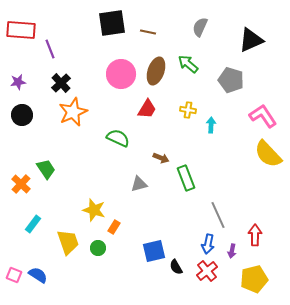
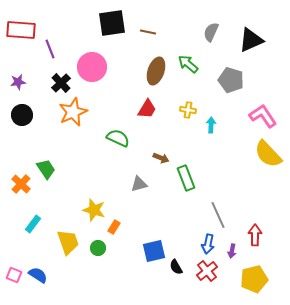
gray semicircle: moved 11 px right, 5 px down
pink circle: moved 29 px left, 7 px up
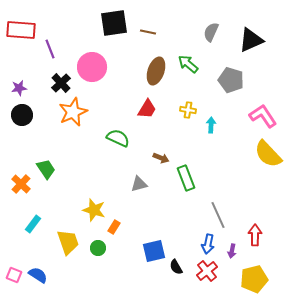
black square: moved 2 px right
purple star: moved 1 px right, 6 px down
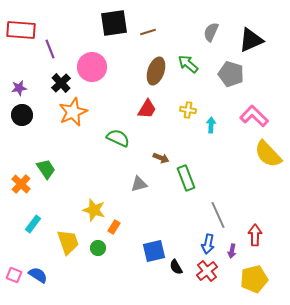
brown line: rotated 28 degrees counterclockwise
gray pentagon: moved 6 px up
pink L-shape: moved 9 px left; rotated 12 degrees counterclockwise
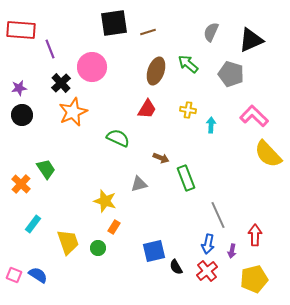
yellow star: moved 11 px right, 9 px up
